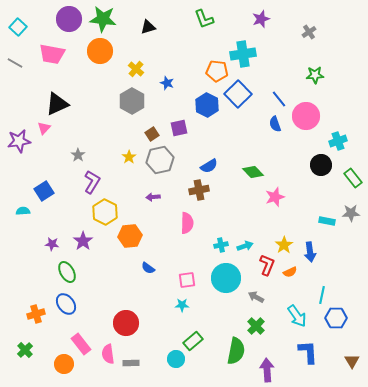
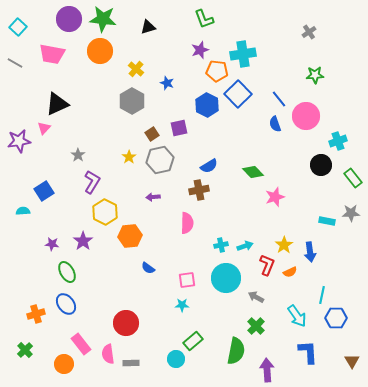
purple star at (261, 19): moved 61 px left, 31 px down
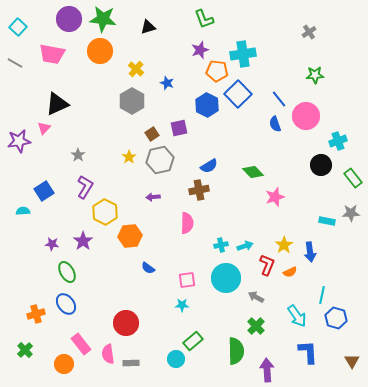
purple L-shape at (92, 182): moved 7 px left, 5 px down
blue hexagon at (336, 318): rotated 15 degrees clockwise
green semicircle at (236, 351): rotated 12 degrees counterclockwise
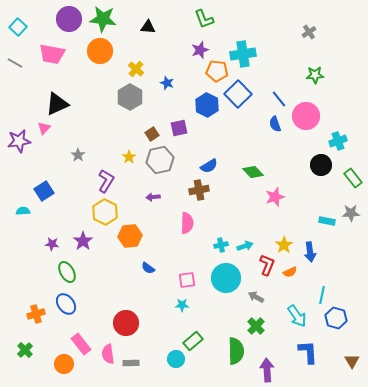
black triangle at (148, 27): rotated 21 degrees clockwise
gray hexagon at (132, 101): moved 2 px left, 4 px up
purple L-shape at (85, 187): moved 21 px right, 6 px up
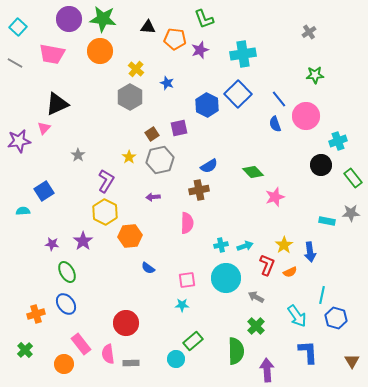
orange pentagon at (217, 71): moved 42 px left, 32 px up
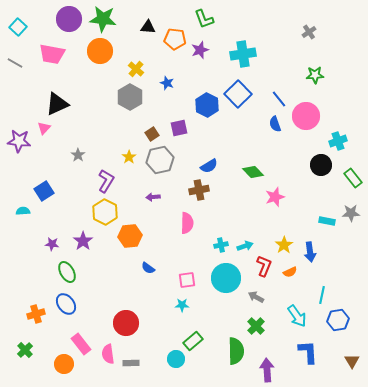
purple star at (19, 141): rotated 15 degrees clockwise
red L-shape at (267, 265): moved 3 px left, 1 px down
blue hexagon at (336, 318): moved 2 px right, 2 px down; rotated 25 degrees counterclockwise
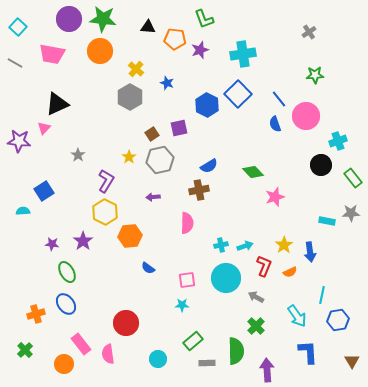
cyan circle at (176, 359): moved 18 px left
gray rectangle at (131, 363): moved 76 px right
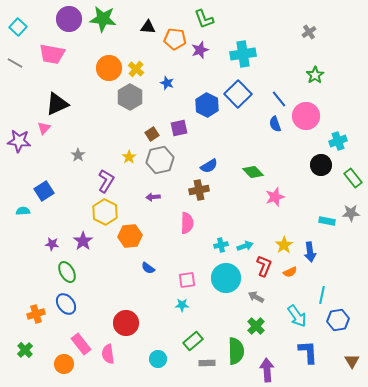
orange circle at (100, 51): moved 9 px right, 17 px down
green star at (315, 75): rotated 30 degrees counterclockwise
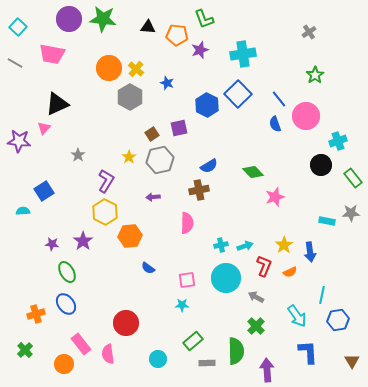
orange pentagon at (175, 39): moved 2 px right, 4 px up
